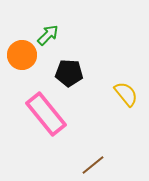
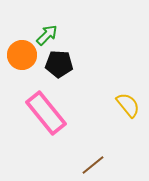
green arrow: moved 1 px left
black pentagon: moved 10 px left, 9 px up
yellow semicircle: moved 2 px right, 11 px down
pink rectangle: moved 1 px up
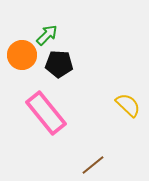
yellow semicircle: rotated 8 degrees counterclockwise
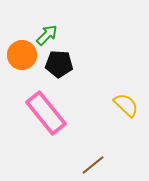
yellow semicircle: moved 2 px left
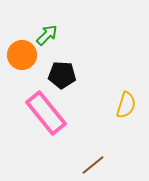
black pentagon: moved 3 px right, 11 px down
yellow semicircle: rotated 64 degrees clockwise
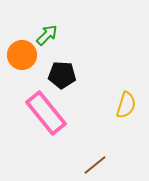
brown line: moved 2 px right
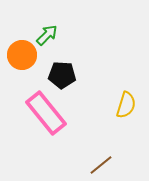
brown line: moved 6 px right
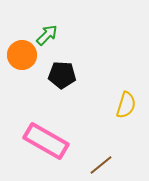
pink rectangle: moved 28 px down; rotated 21 degrees counterclockwise
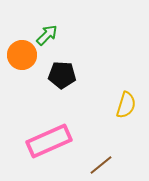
pink rectangle: moved 3 px right; rotated 54 degrees counterclockwise
